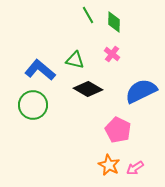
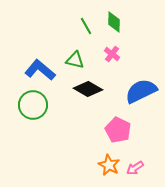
green line: moved 2 px left, 11 px down
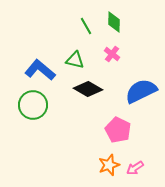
orange star: rotated 25 degrees clockwise
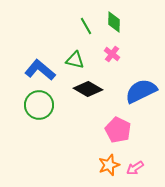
green circle: moved 6 px right
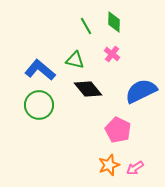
black diamond: rotated 20 degrees clockwise
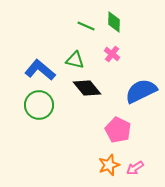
green line: rotated 36 degrees counterclockwise
black diamond: moved 1 px left, 1 px up
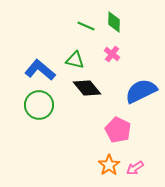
orange star: rotated 15 degrees counterclockwise
